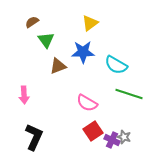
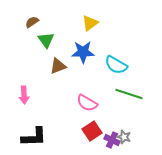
red square: moved 1 px left
black L-shape: rotated 64 degrees clockwise
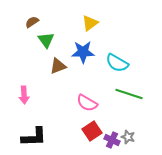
cyan semicircle: moved 1 px right, 2 px up
gray star: moved 4 px right
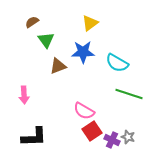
pink semicircle: moved 3 px left, 8 px down
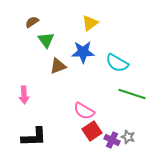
green line: moved 3 px right
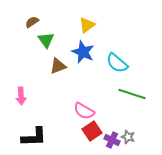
yellow triangle: moved 3 px left, 2 px down
blue star: rotated 25 degrees clockwise
cyan semicircle: rotated 10 degrees clockwise
pink arrow: moved 3 px left, 1 px down
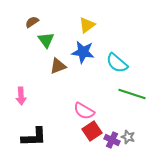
blue star: rotated 15 degrees counterclockwise
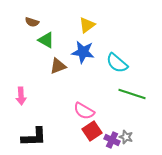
brown semicircle: rotated 128 degrees counterclockwise
green triangle: rotated 24 degrees counterclockwise
gray star: moved 2 px left
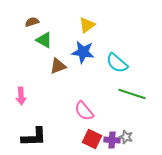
brown semicircle: rotated 144 degrees clockwise
green triangle: moved 2 px left
pink semicircle: rotated 20 degrees clockwise
red square: moved 8 px down; rotated 30 degrees counterclockwise
purple cross: rotated 21 degrees counterclockwise
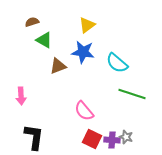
black L-shape: rotated 80 degrees counterclockwise
